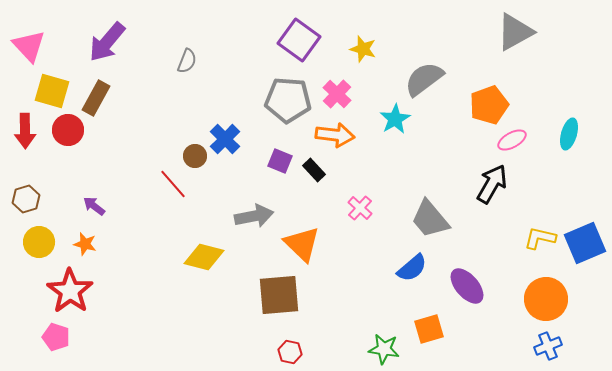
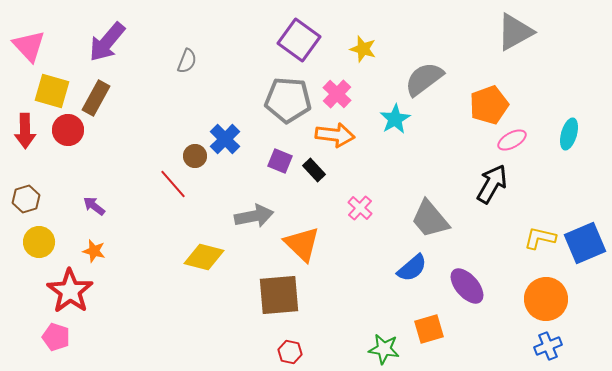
orange star at (85, 244): moved 9 px right, 7 px down
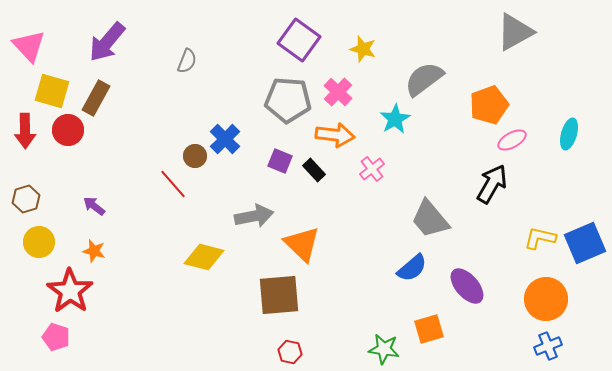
pink cross at (337, 94): moved 1 px right, 2 px up
pink cross at (360, 208): moved 12 px right, 39 px up; rotated 10 degrees clockwise
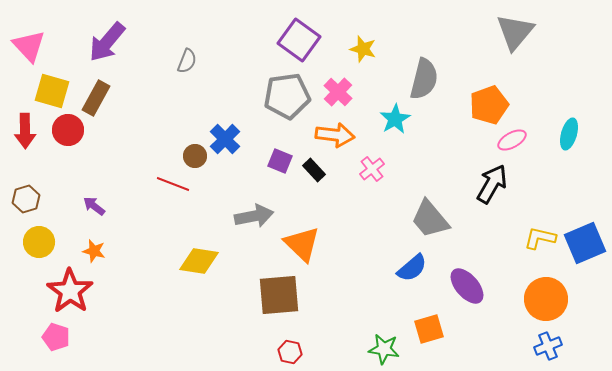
gray triangle at (515, 32): rotated 21 degrees counterclockwise
gray semicircle at (424, 79): rotated 141 degrees clockwise
gray pentagon at (288, 100): moved 1 px left, 4 px up; rotated 12 degrees counterclockwise
red line at (173, 184): rotated 28 degrees counterclockwise
yellow diamond at (204, 257): moved 5 px left, 4 px down; rotated 6 degrees counterclockwise
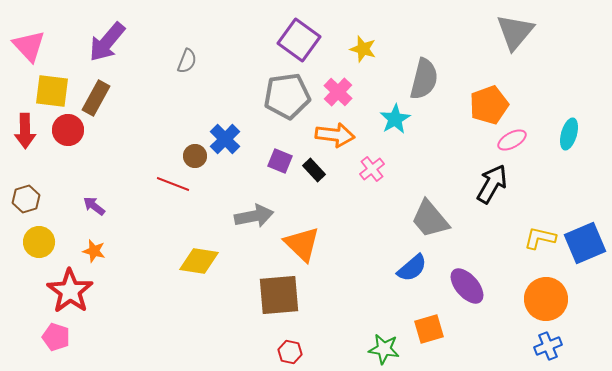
yellow square at (52, 91): rotated 9 degrees counterclockwise
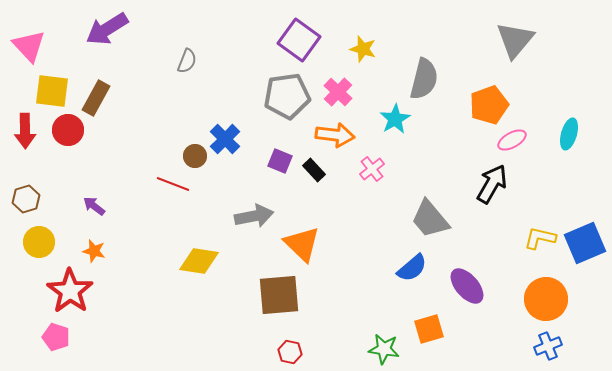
gray triangle at (515, 32): moved 8 px down
purple arrow at (107, 42): moved 13 px up; rotated 18 degrees clockwise
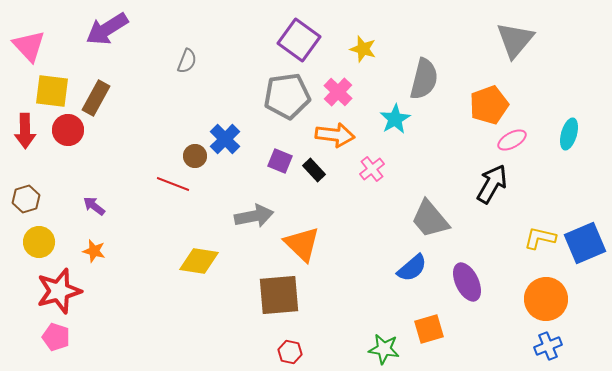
purple ellipse at (467, 286): moved 4 px up; rotated 15 degrees clockwise
red star at (70, 291): moved 11 px left; rotated 21 degrees clockwise
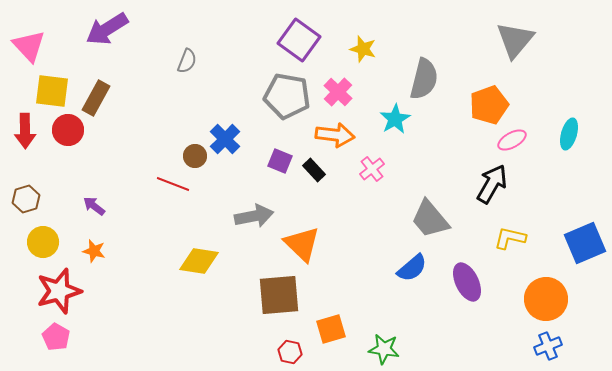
gray pentagon at (287, 96): rotated 18 degrees clockwise
yellow L-shape at (540, 238): moved 30 px left
yellow circle at (39, 242): moved 4 px right
orange square at (429, 329): moved 98 px left
pink pentagon at (56, 337): rotated 12 degrees clockwise
